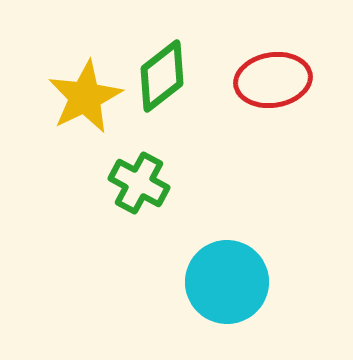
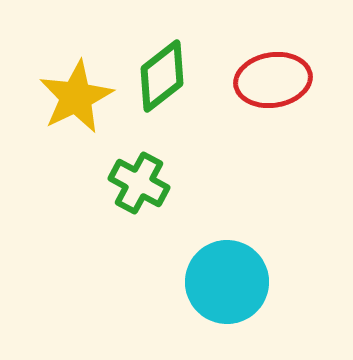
yellow star: moved 9 px left
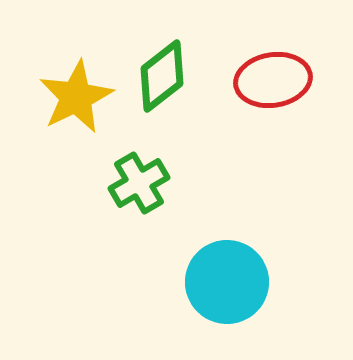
green cross: rotated 32 degrees clockwise
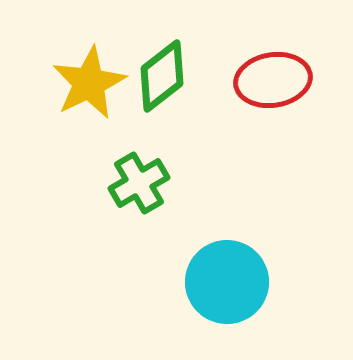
yellow star: moved 13 px right, 14 px up
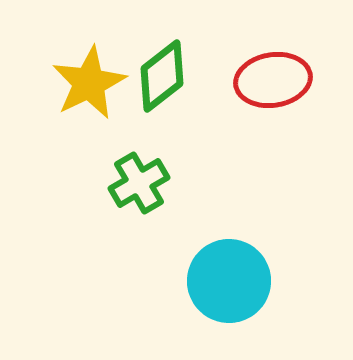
cyan circle: moved 2 px right, 1 px up
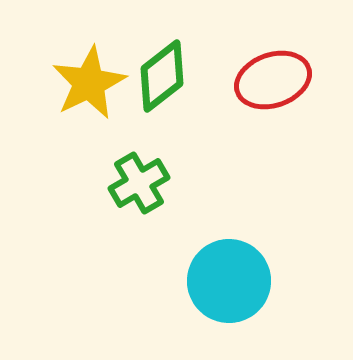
red ellipse: rotated 10 degrees counterclockwise
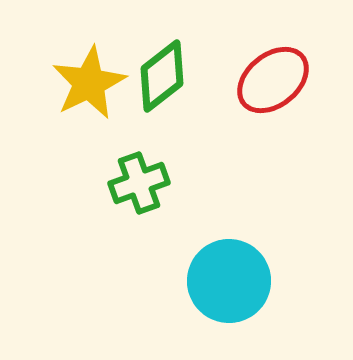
red ellipse: rotated 20 degrees counterclockwise
green cross: rotated 10 degrees clockwise
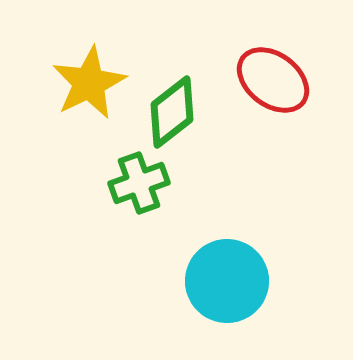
green diamond: moved 10 px right, 36 px down
red ellipse: rotated 76 degrees clockwise
cyan circle: moved 2 px left
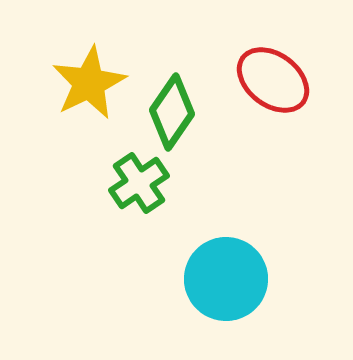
green diamond: rotated 18 degrees counterclockwise
green cross: rotated 14 degrees counterclockwise
cyan circle: moved 1 px left, 2 px up
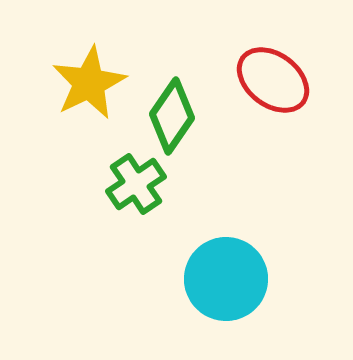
green diamond: moved 4 px down
green cross: moved 3 px left, 1 px down
